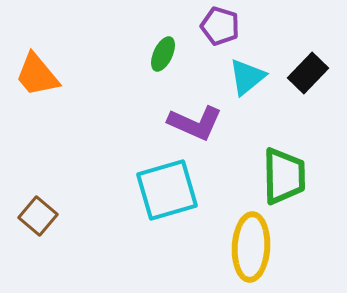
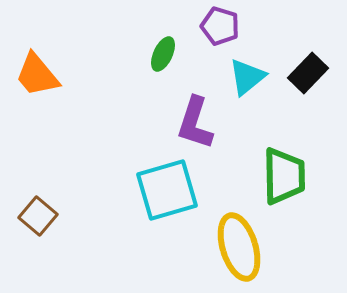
purple L-shape: rotated 84 degrees clockwise
yellow ellipse: moved 12 px left; rotated 20 degrees counterclockwise
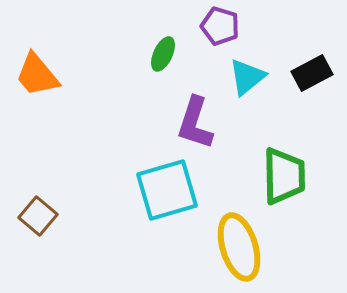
black rectangle: moved 4 px right; rotated 18 degrees clockwise
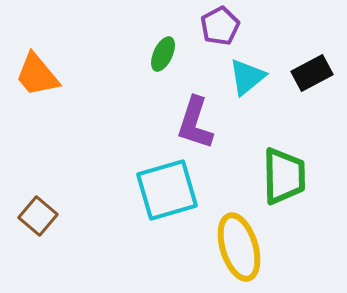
purple pentagon: rotated 27 degrees clockwise
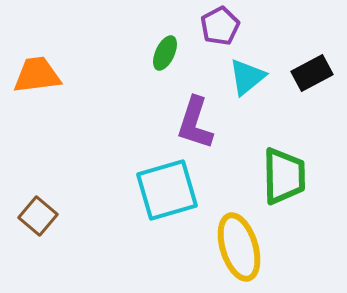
green ellipse: moved 2 px right, 1 px up
orange trapezoid: rotated 123 degrees clockwise
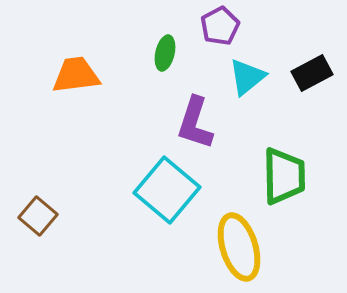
green ellipse: rotated 12 degrees counterclockwise
orange trapezoid: moved 39 px right
cyan square: rotated 34 degrees counterclockwise
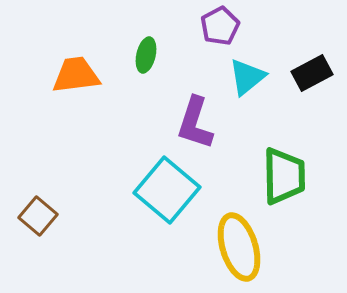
green ellipse: moved 19 px left, 2 px down
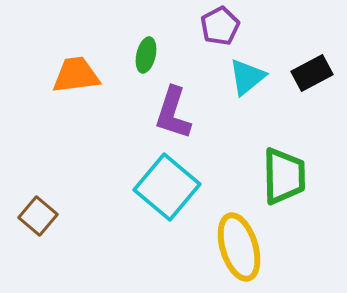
purple L-shape: moved 22 px left, 10 px up
cyan square: moved 3 px up
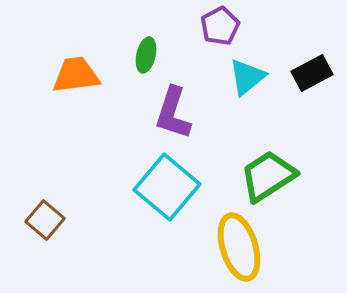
green trapezoid: moved 16 px left; rotated 122 degrees counterclockwise
brown square: moved 7 px right, 4 px down
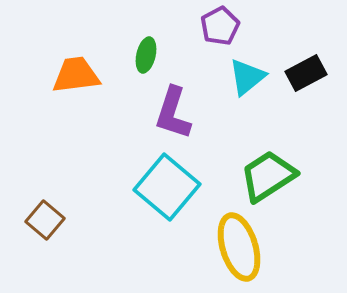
black rectangle: moved 6 px left
